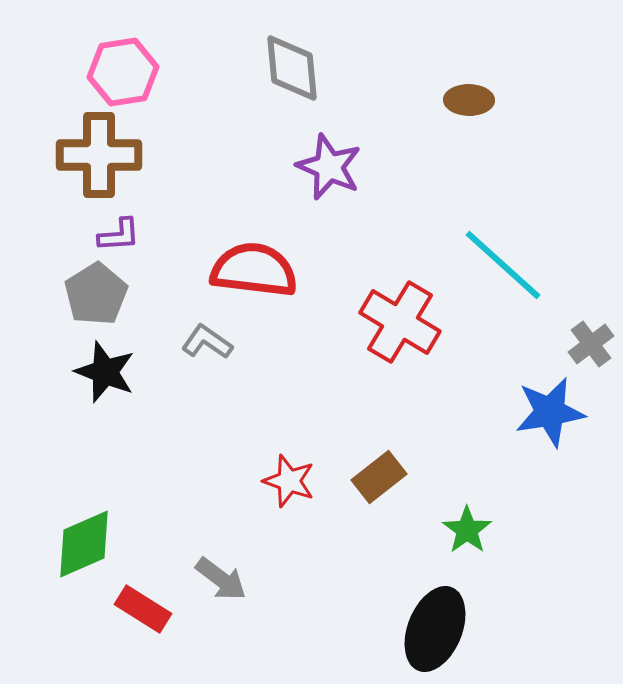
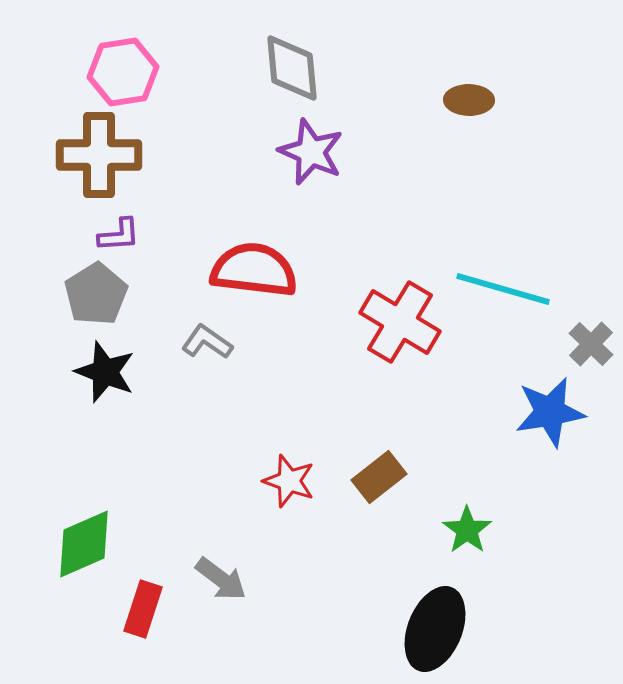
purple star: moved 18 px left, 15 px up
cyan line: moved 24 px down; rotated 26 degrees counterclockwise
gray cross: rotated 9 degrees counterclockwise
red rectangle: rotated 76 degrees clockwise
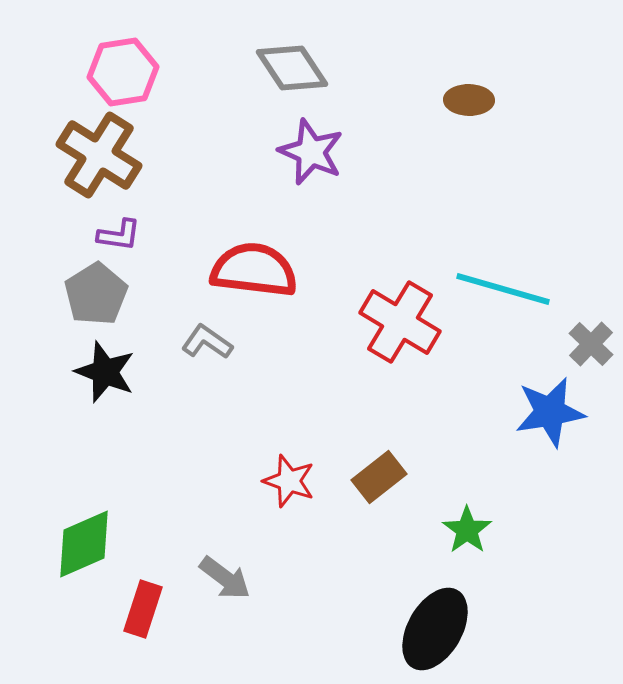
gray diamond: rotated 28 degrees counterclockwise
brown cross: rotated 32 degrees clockwise
purple L-shape: rotated 12 degrees clockwise
gray arrow: moved 4 px right, 1 px up
black ellipse: rotated 8 degrees clockwise
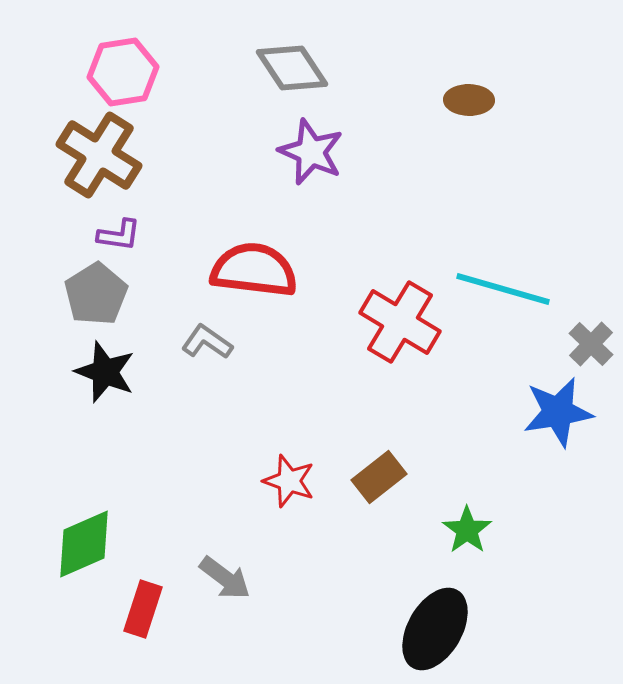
blue star: moved 8 px right
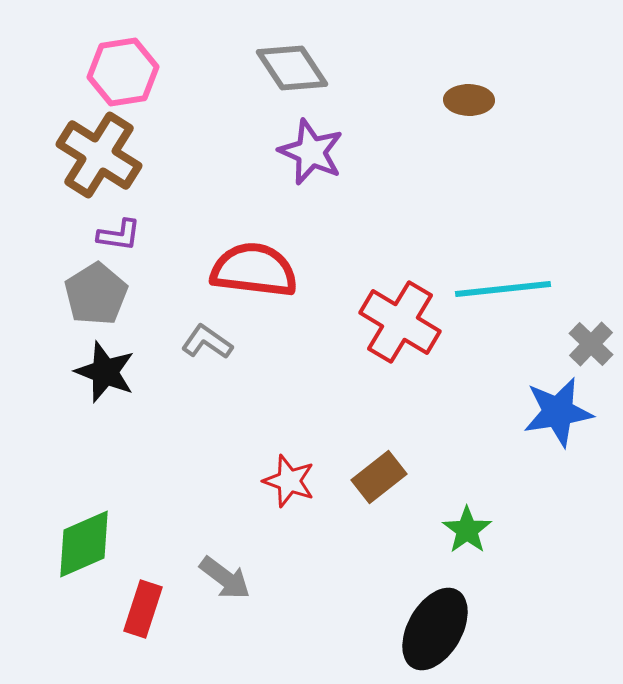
cyan line: rotated 22 degrees counterclockwise
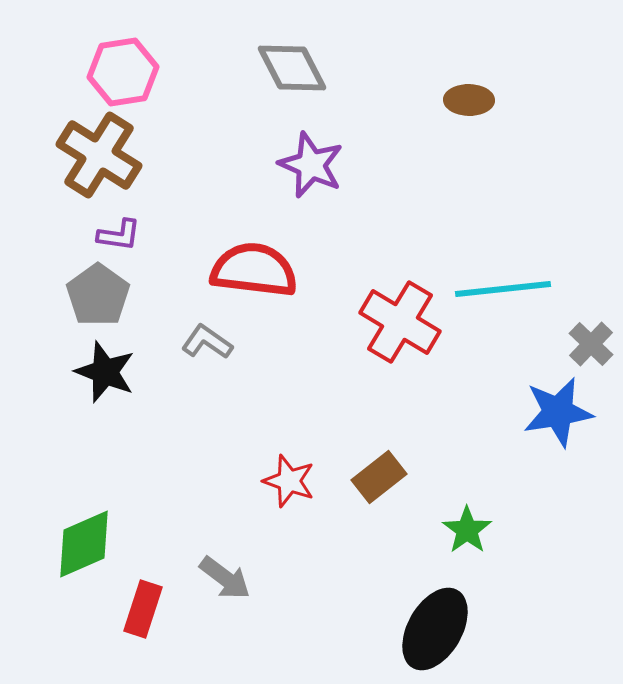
gray diamond: rotated 6 degrees clockwise
purple star: moved 13 px down
gray pentagon: moved 2 px right, 1 px down; rotated 4 degrees counterclockwise
